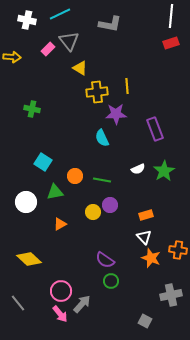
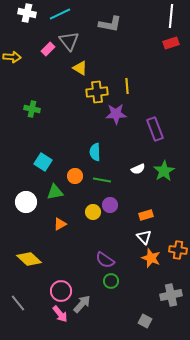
white cross: moved 7 px up
cyan semicircle: moved 7 px left, 14 px down; rotated 24 degrees clockwise
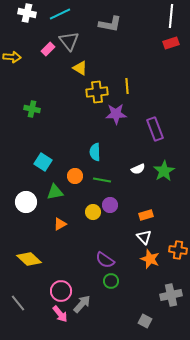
orange star: moved 1 px left, 1 px down
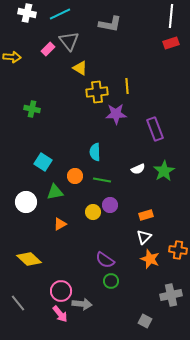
white triangle: rotated 28 degrees clockwise
gray arrow: rotated 54 degrees clockwise
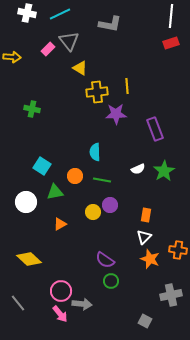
cyan square: moved 1 px left, 4 px down
orange rectangle: rotated 64 degrees counterclockwise
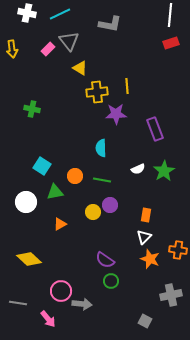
white line: moved 1 px left, 1 px up
yellow arrow: moved 8 px up; rotated 78 degrees clockwise
cyan semicircle: moved 6 px right, 4 px up
gray line: rotated 42 degrees counterclockwise
pink arrow: moved 12 px left, 5 px down
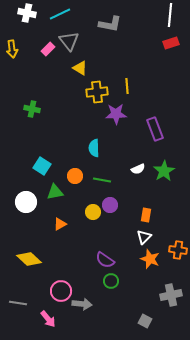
cyan semicircle: moved 7 px left
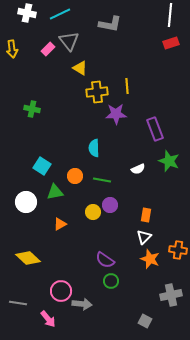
green star: moved 5 px right, 10 px up; rotated 20 degrees counterclockwise
yellow diamond: moved 1 px left, 1 px up
